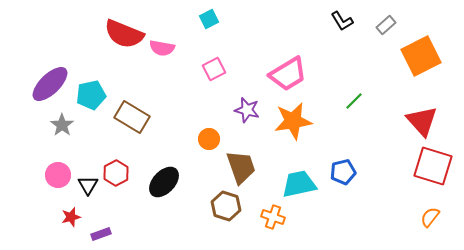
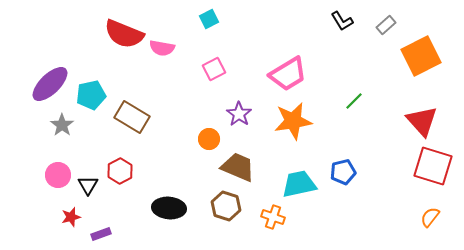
purple star: moved 8 px left, 4 px down; rotated 20 degrees clockwise
brown trapezoid: moved 3 px left; rotated 48 degrees counterclockwise
red hexagon: moved 4 px right, 2 px up
black ellipse: moved 5 px right, 26 px down; rotated 52 degrees clockwise
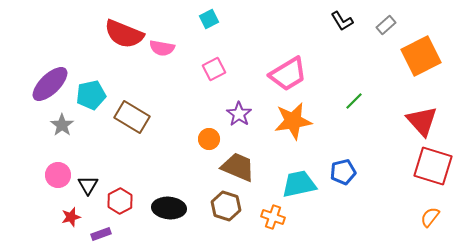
red hexagon: moved 30 px down
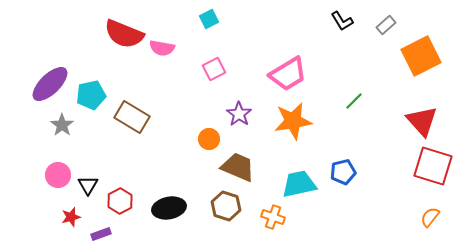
black ellipse: rotated 16 degrees counterclockwise
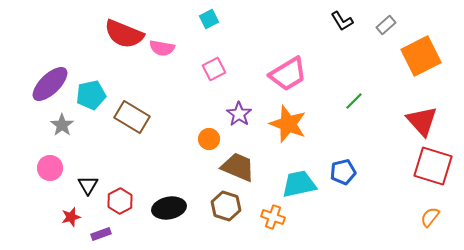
orange star: moved 5 px left, 3 px down; rotated 30 degrees clockwise
pink circle: moved 8 px left, 7 px up
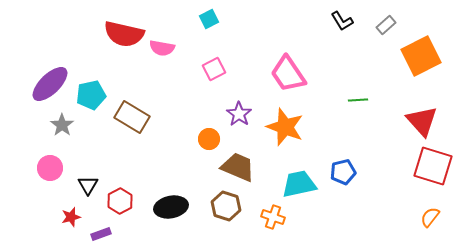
red semicircle: rotated 9 degrees counterclockwise
pink trapezoid: rotated 87 degrees clockwise
green line: moved 4 px right, 1 px up; rotated 42 degrees clockwise
orange star: moved 3 px left, 3 px down
black ellipse: moved 2 px right, 1 px up
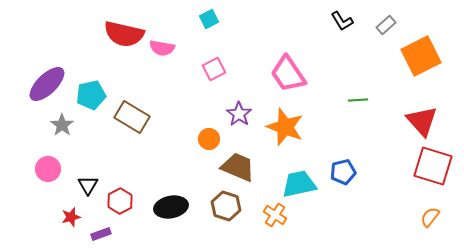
purple ellipse: moved 3 px left
pink circle: moved 2 px left, 1 px down
orange cross: moved 2 px right, 2 px up; rotated 15 degrees clockwise
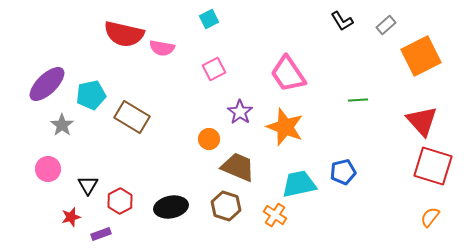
purple star: moved 1 px right, 2 px up
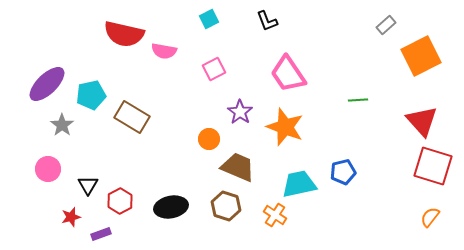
black L-shape: moved 75 px left; rotated 10 degrees clockwise
pink semicircle: moved 2 px right, 3 px down
